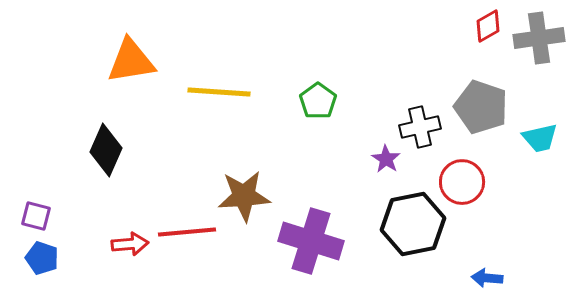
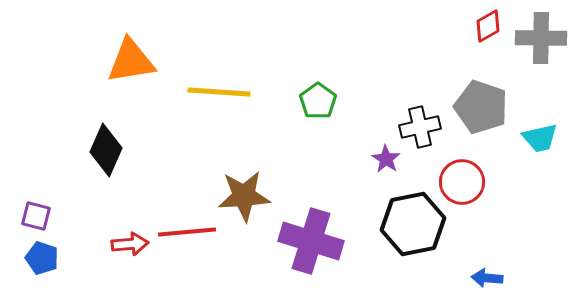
gray cross: moved 2 px right; rotated 9 degrees clockwise
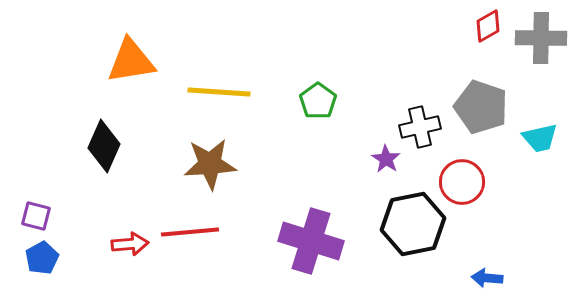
black diamond: moved 2 px left, 4 px up
brown star: moved 34 px left, 32 px up
red line: moved 3 px right
blue pentagon: rotated 24 degrees clockwise
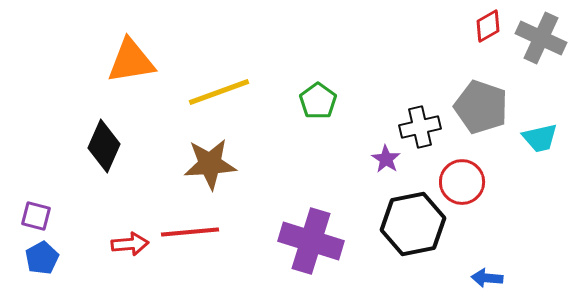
gray cross: rotated 24 degrees clockwise
yellow line: rotated 24 degrees counterclockwise
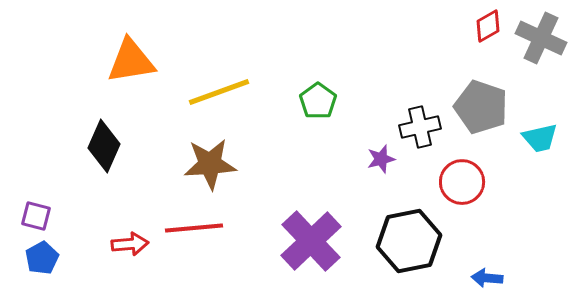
purple star: moved 5 px left; rotated 24 degrees clockwise
black hexagon: moved 4 px left, 17 px down
red line: moved 4 px right, 4 px up
purple cross: rotated 30 degrees clockwise
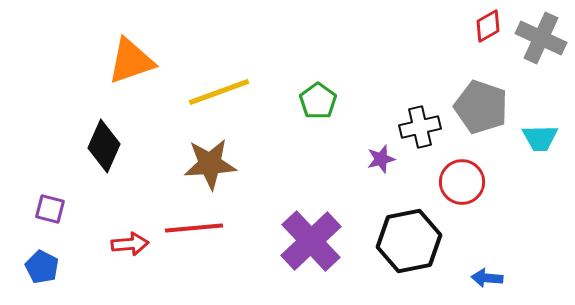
orange triangle: rotated 10 degrees counterclockwise
cyan trapezoid: rotated 12 degrees clockwise
purple square: moved 14 px right, 7 px up
blue pentagon: moved 9 px down; rotated 16 degrees counterclockwise
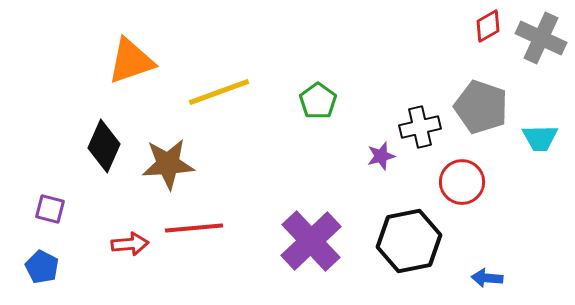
purple star: moved 3 px up
brown star: moved 42 px left
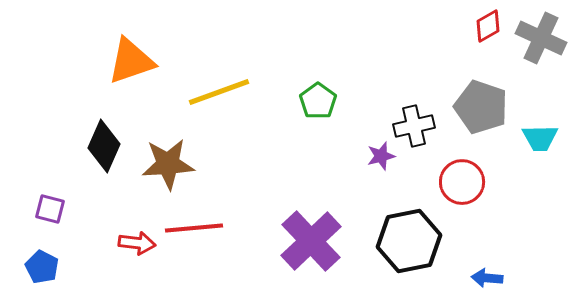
black cross: moved 6 px left, 1 px up
red arrow: moved 7 px right, 1 px up; rotated 12 degrees clockwise
